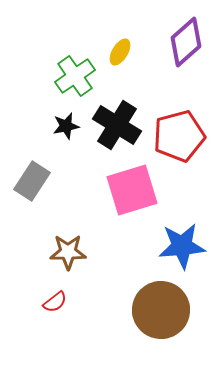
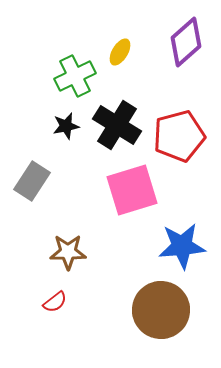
green cross: rotated 9 degrees clockwise
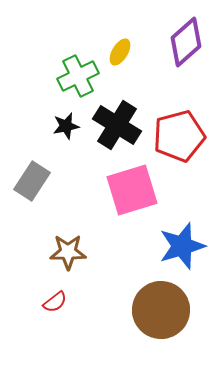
green cross: moved 3 px right
blue star: rotated 12 degrees counterclockwise
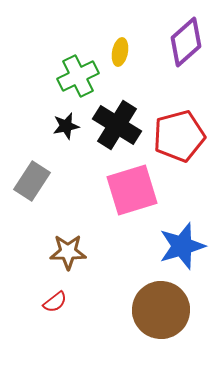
yellow ellipse: rotated 20 degrees counterclockwise
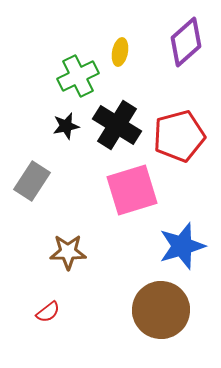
red semicircle: moved 7 px left, 10 px down
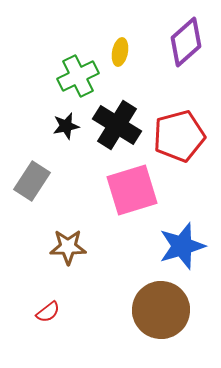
brown star: moved 5 px up
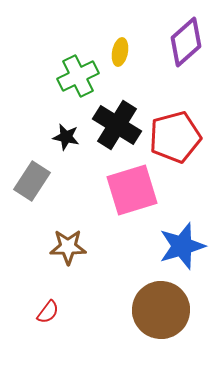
black star: moved 11 px down; rotated 24 degrees clockwise
red pentagon: moved 4 px left, 1 px down
red semicircle: rotated 15 degrees counterclockwise
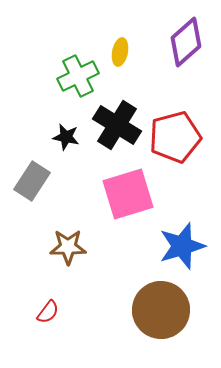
pink square: moved 4 px left, 4 px down
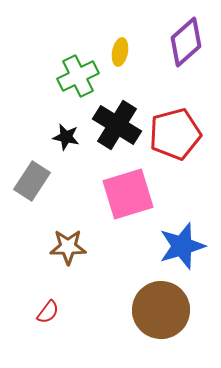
red pentagon: moved 3 px up
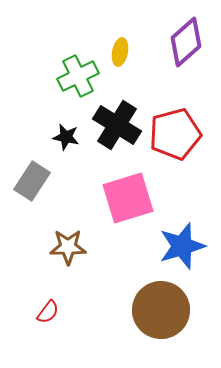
pink square: moved 4 px down
